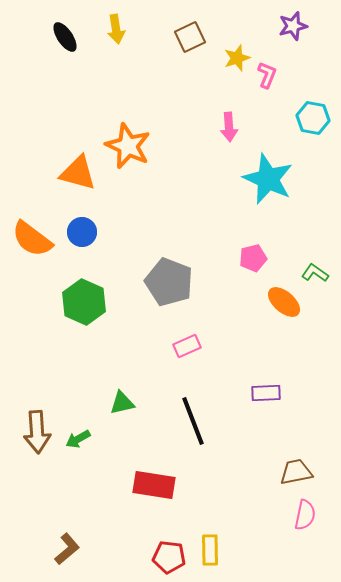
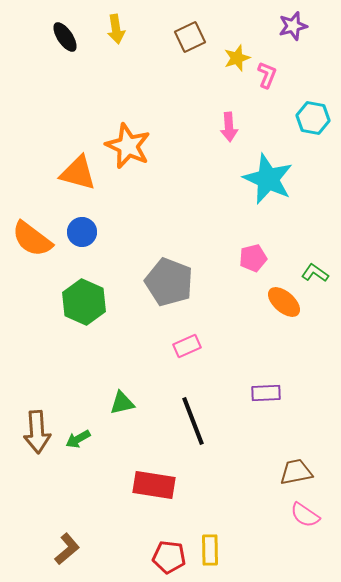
pink semicircle: rotated 112 degrees clockwise
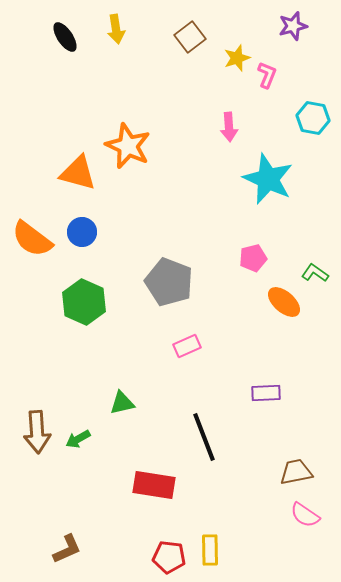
brown square: rotated 12 degrees counterclockwise
black line: moved 11 px right, 16 px down
brown L-shape: rotated 16 degrees clockwise
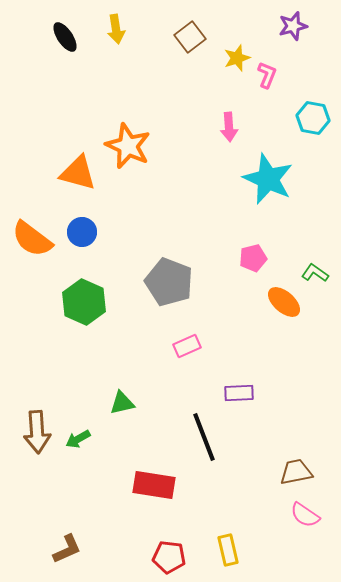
purple rectangle: moved 27 px left
yellow rectangle: moved 18 px right; rotated 12 degrees counterclockwise
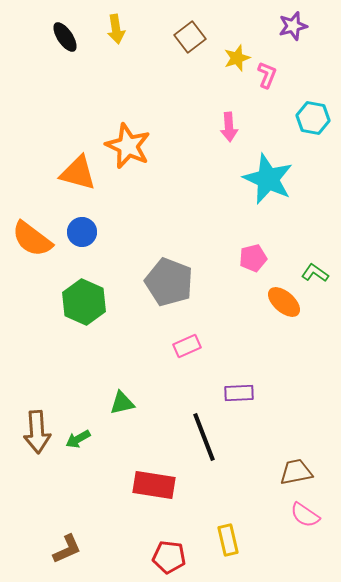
yellow rectangle: moved 10 px up
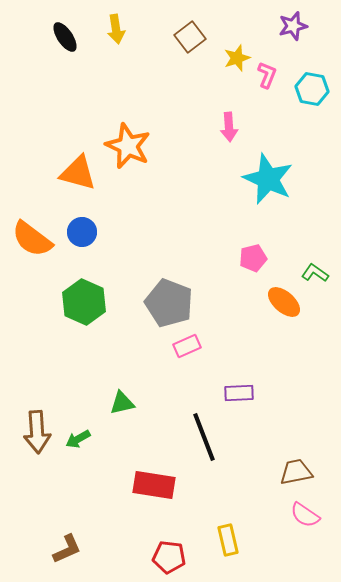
cyan hexagon: moved 1 px left, 29 px up
gray pentagon: moved 21 px down
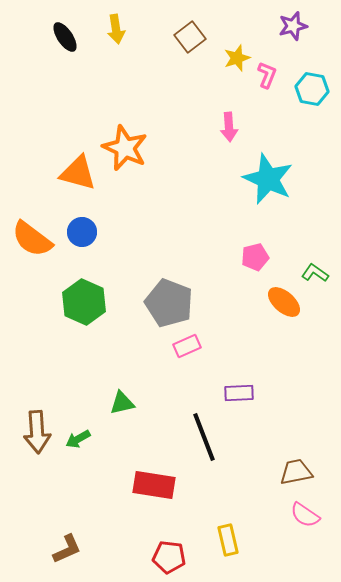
orange star: moved 3 px left, 2 px down
pink pentagon: moved 2 px right, 1 px up
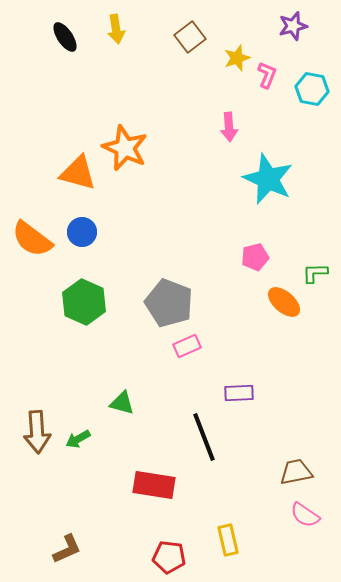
green L-shape: rotated 36 degrees counterclockwise
green triangle: rotated 28 degrees clockwise
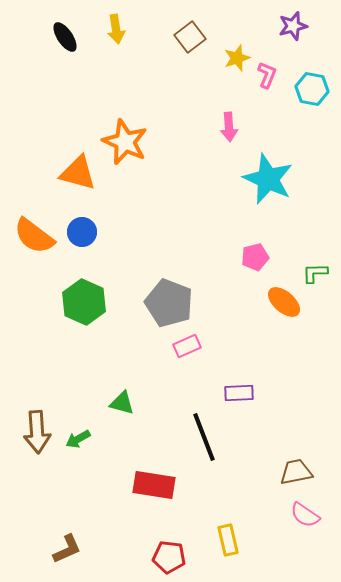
orange star: moved 6 px up
orange semicircle: moved 2 px right, 3 px up
